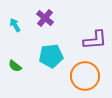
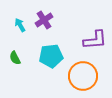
purple cross: moved 1 px left, 2 px down; rotated 18 degrees clockwise
cyan arrow: moved 5 px right
green semicircle: moved 8 px up; rotated 24 degrees clockwise
orange circle: moved 2 px left
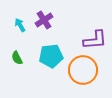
green semicircle: moved 2 px right
orange circle: moved 6 px up
